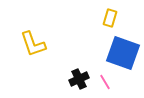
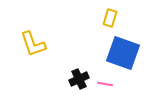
pink line: moved 2 px down; rotated 49 degrees counterclockwise
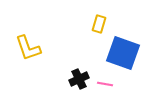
yellow rectangle: moved 11 px left, 6 px down
yellow L-shape: moved 5 px left, 4 px down
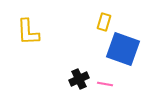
yellow rectangle: moved 5 px right, 2 px up
yellow L-shape: moved 16 px up; rotated 16 degrees clockwise
blue square: moved 4 px up
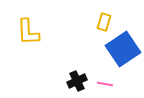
blue square: rotated 36 degrees clockwise
black cross: moved 2 px left, 2 px down
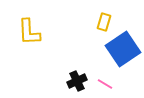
yellow L-shape: moved 1 px right
pink line: rotated 21 degrees clockwise
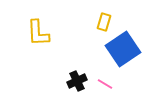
yellow L-shape: moved 9 px right, 1 px down
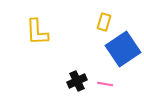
yellow L-shape: moved 1 px left, 1 px up
pink line: rotated 21 degrees counterclockwise
